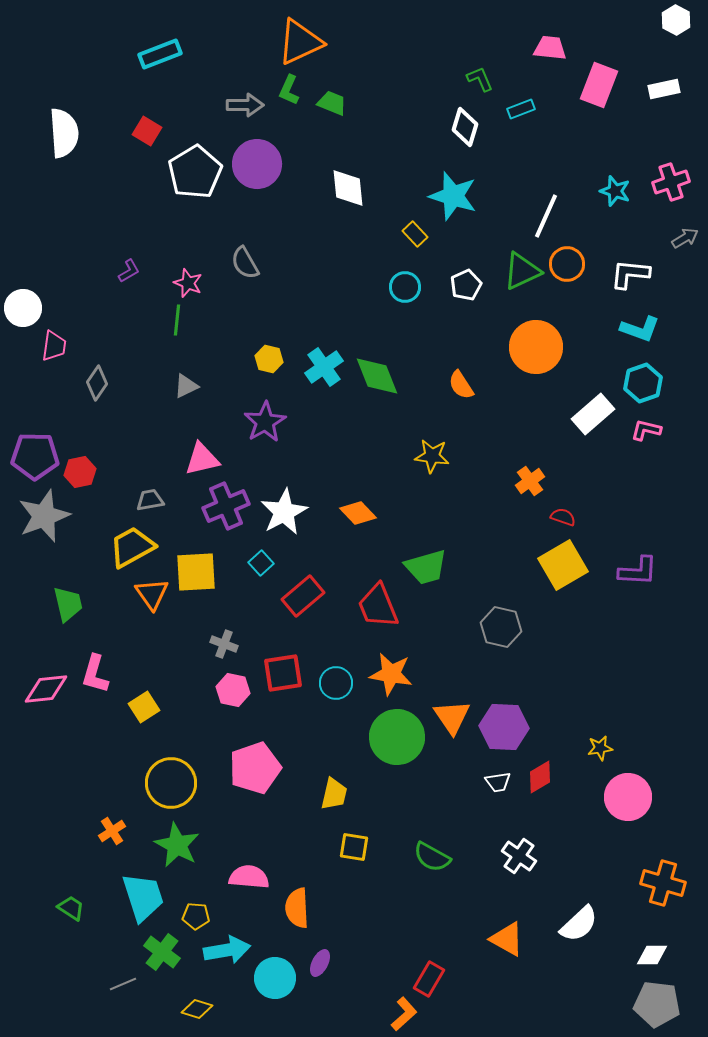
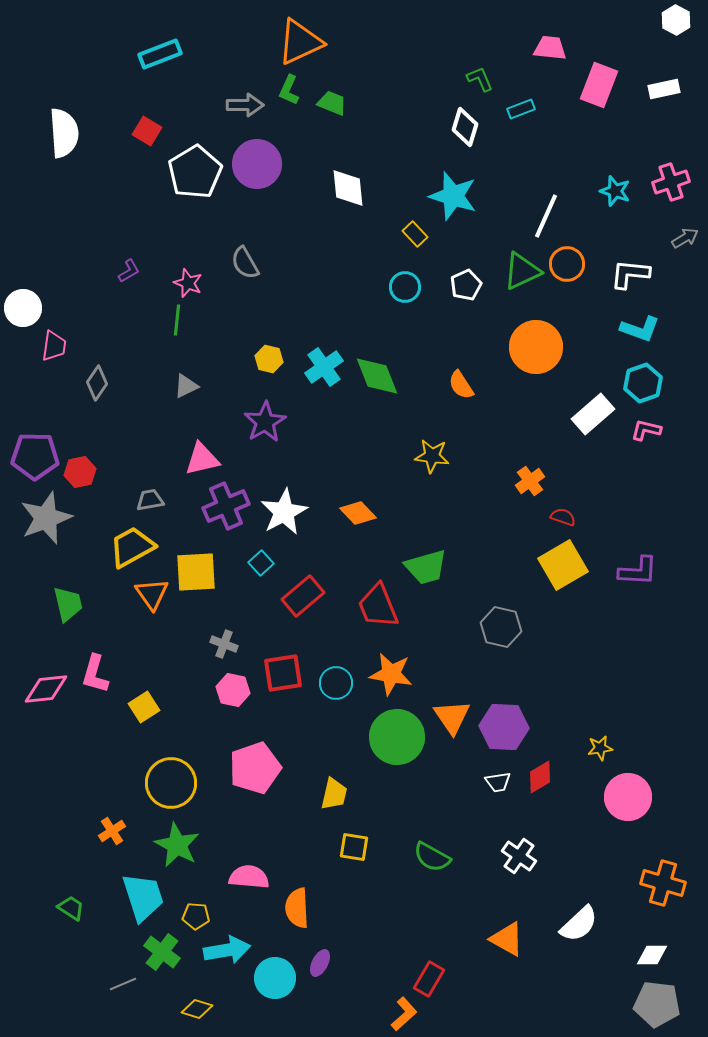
gray star at (44, 516): moved 2 px right, 2 px down
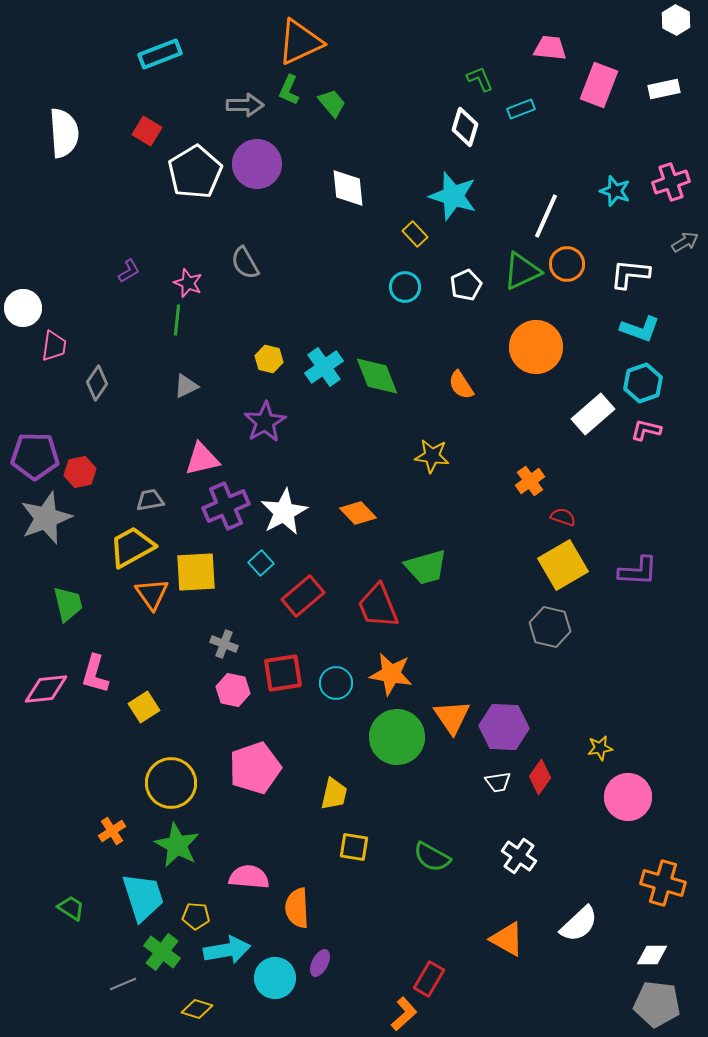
green trapezoid at (332, 103): rotated 28 degrees clockwise
gray arrow at (685, 238): moved 4 px down
gray hexagon at (501, 627): moved 49 px right
red diamond at (540, 777): rotated 24 degrees counterclockwise
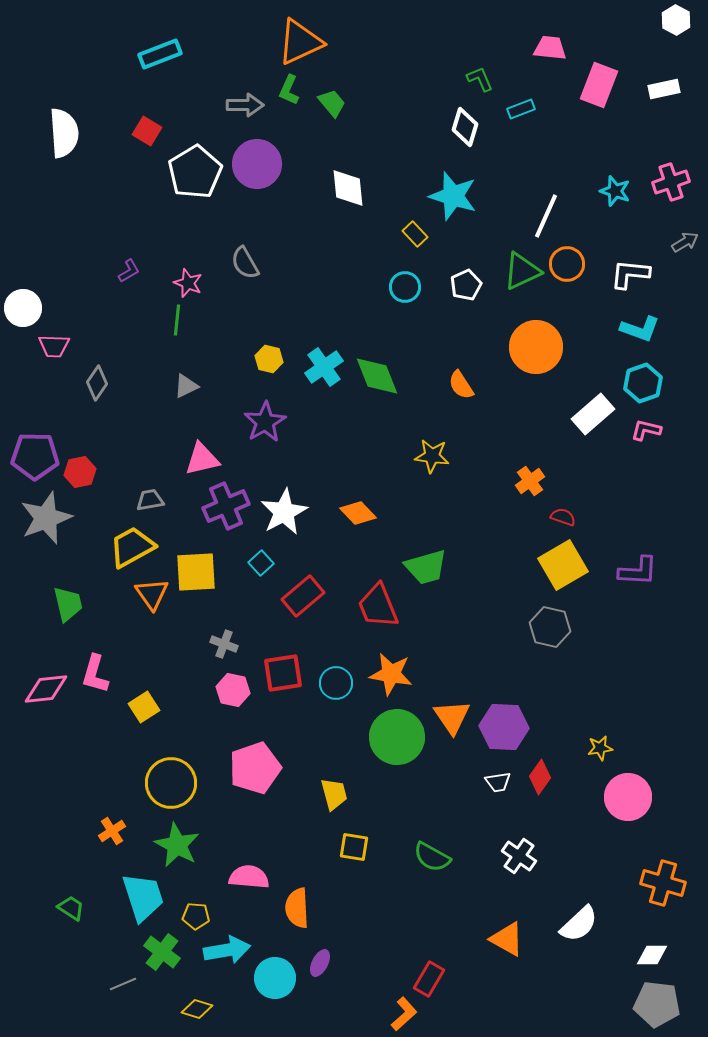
pink trapezoid at (54, 346): rotated 84 degrees clockwise
yellow trapezoid at (334, 794): rotated 28 degrees counterclockwise
